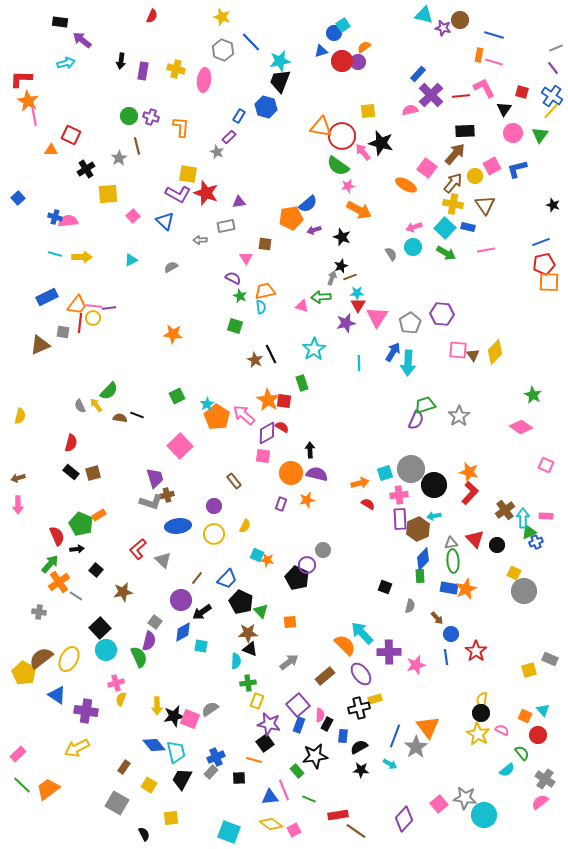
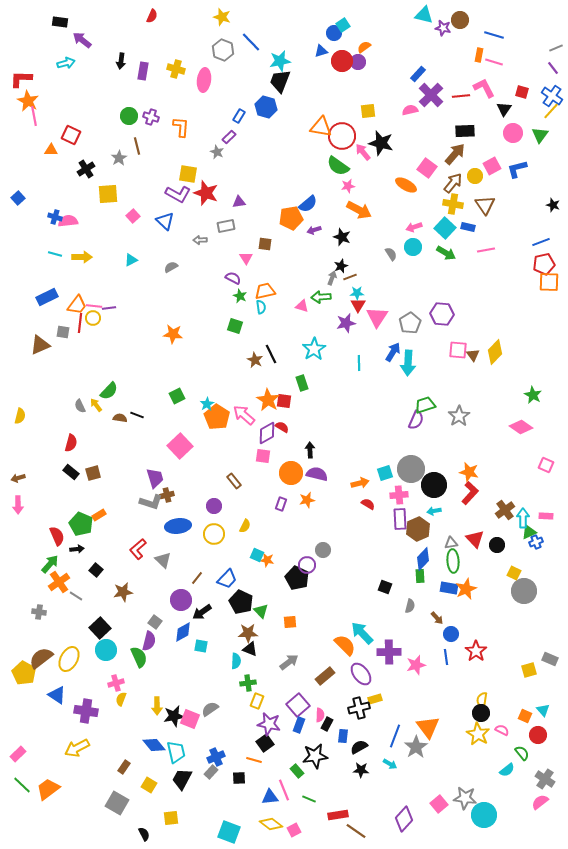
cyan arrow at (434, 516): moved 5 px up
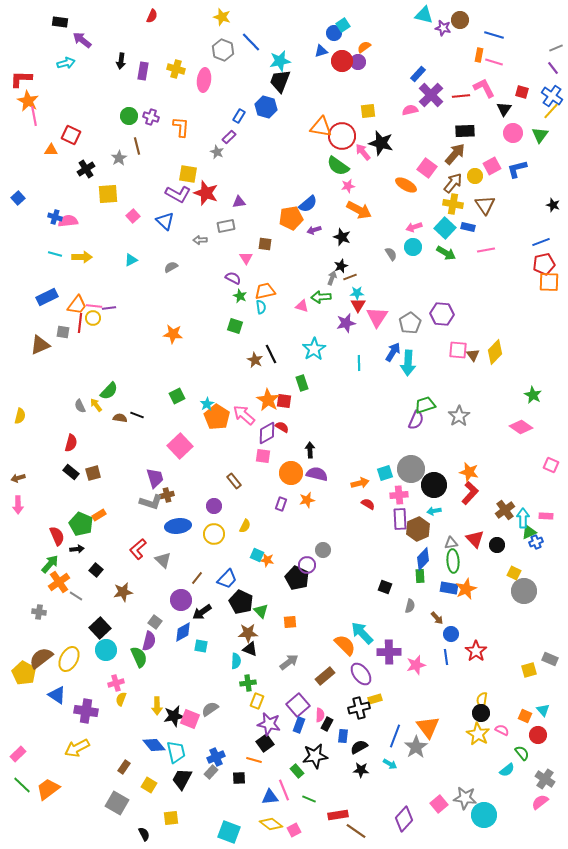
pink square at (546, 465): moved 5 px right
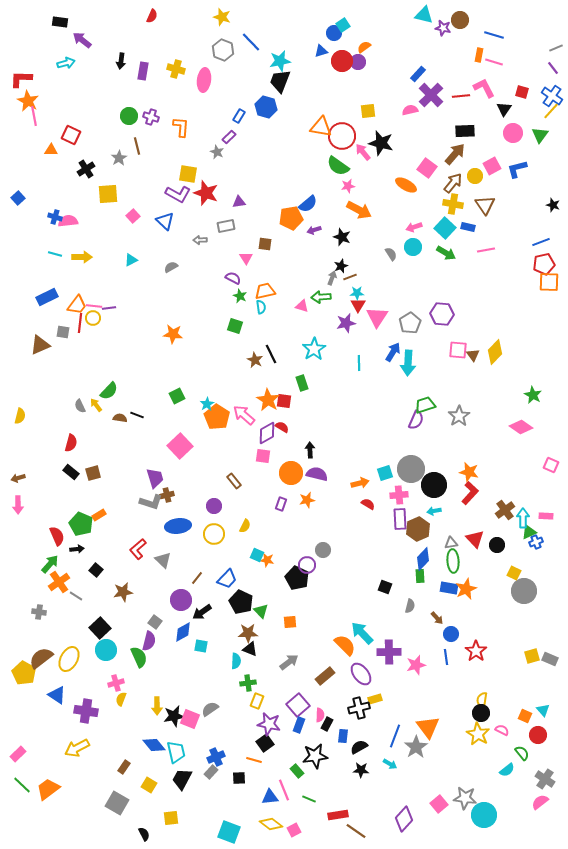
yellow square at (529, 670): moved 3 px right, 14 px up
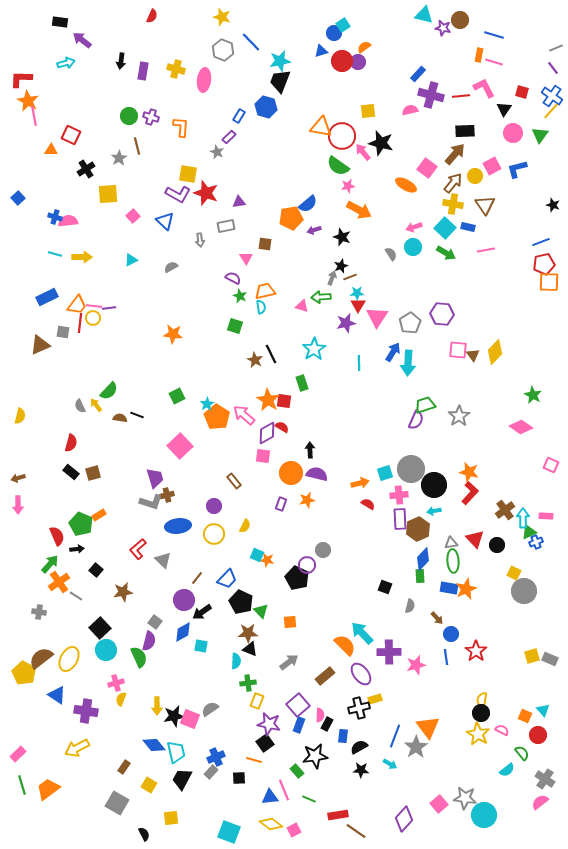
purple cross at (431, 95): rotated 30 degrees counterclockwise
gray arrow at (200, 240): rotated 96 degrees counterclockwise
purple circle at (181, 600): moved 3 px right
green line at (22, 785): rotated 30 degrees clockwise
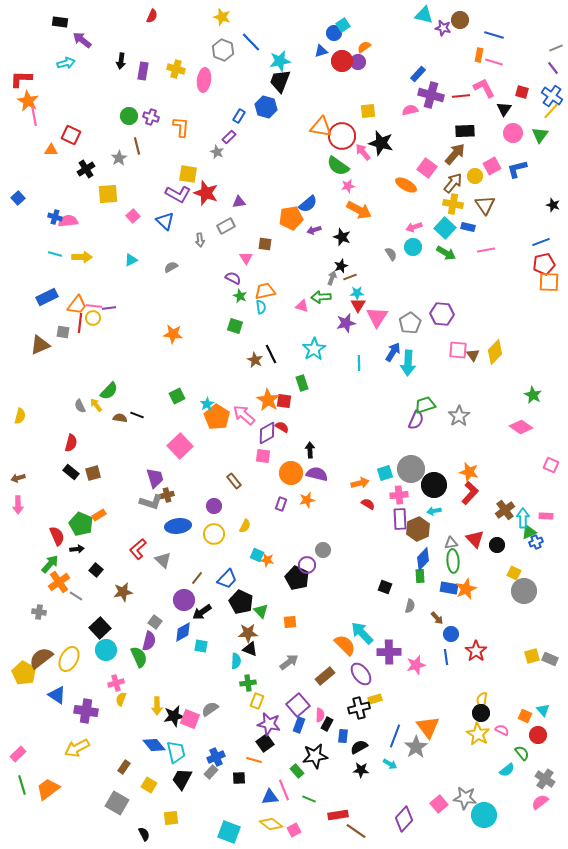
gray rectangle at (226, 226): rotated 18 degrees counterclockwise
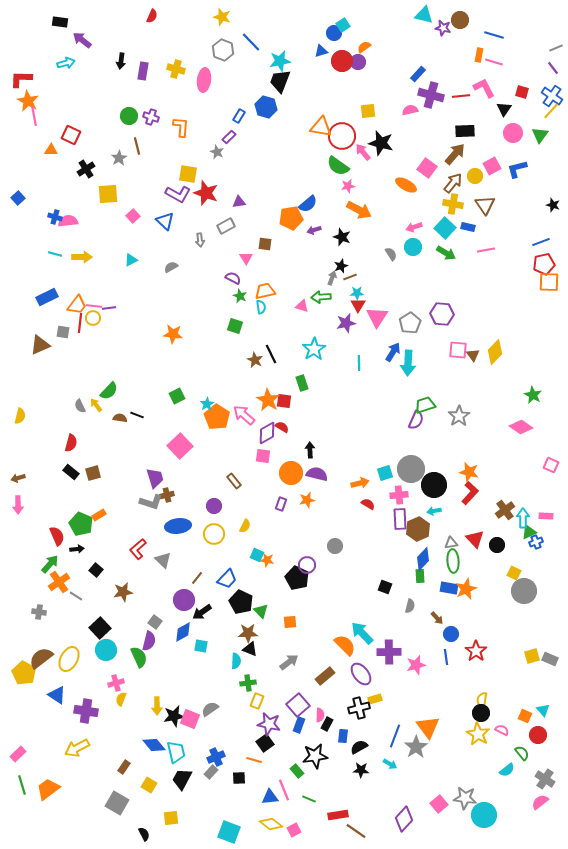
gray circle at (323, 550): moved 12 px right, 4 px up
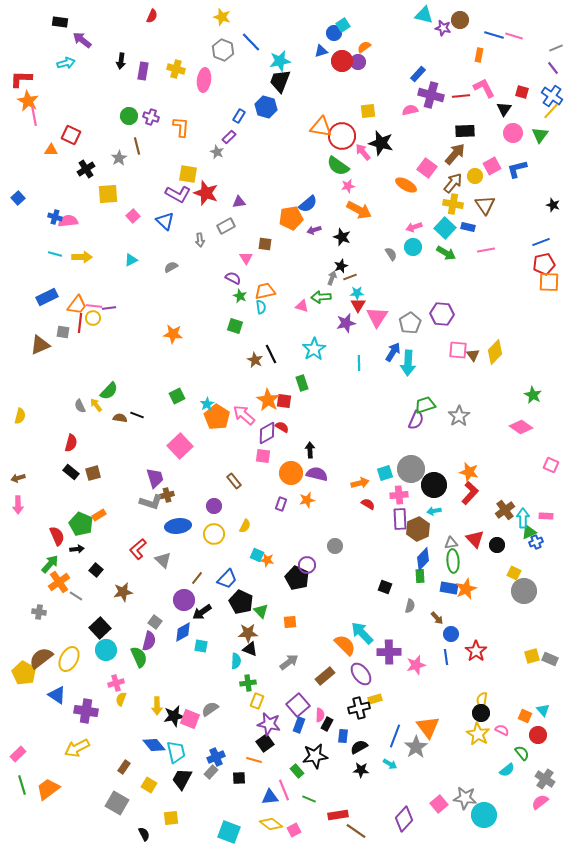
pink line at (494, 62): moved 20 px right, 26 px up
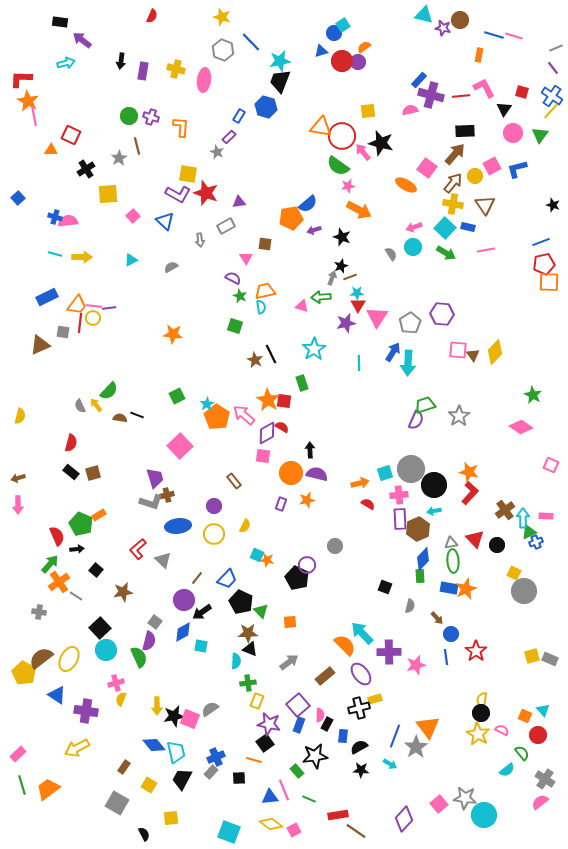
blue rectangle at (418, 74): moved 1 px right, 6 px down
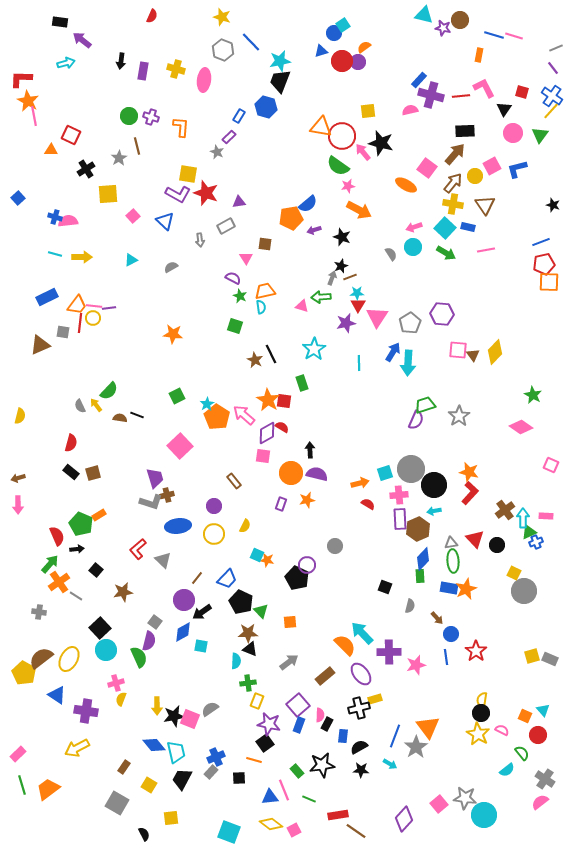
black star at (315, 756): moved 7 px right, 9 px down
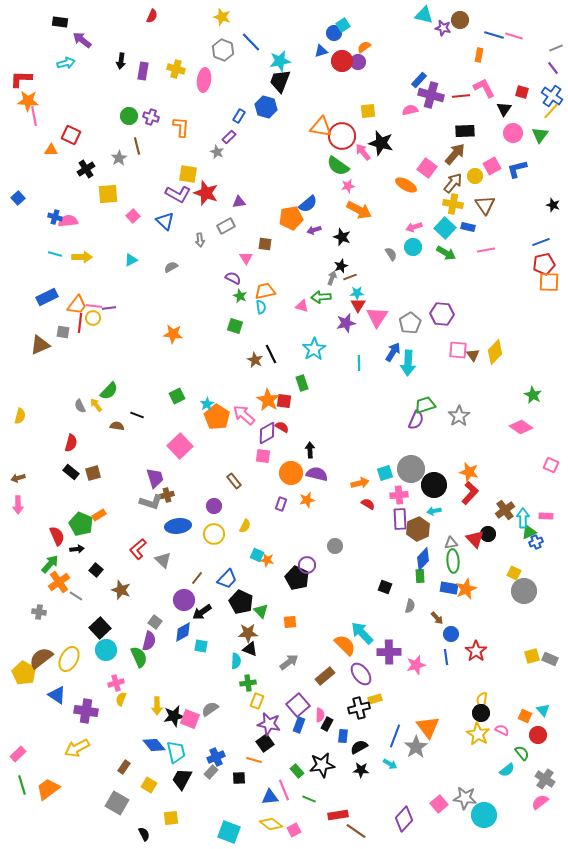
orange star at (28, 101): rotated 25 degrees counterclockwise
brown semicircle at (120, 418): moved 3 px left, 8 px down
black circle at (497, 545): moved 9 px left, 11 px up
brown star at (123, 592): moved 2 px left, 2 px up; rotated 30 degrees clockwise
